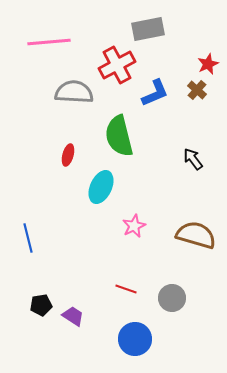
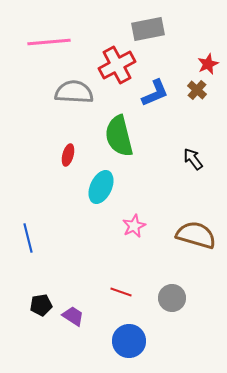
red line: moved 5 px left, 3 px down
blue circle: moved 6 px left, 2 px down
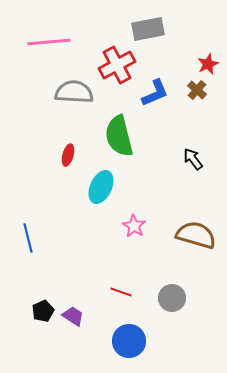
pink star: rotated 15 degrees counterclockwise
black pentagon: moved 2 px right, 6 px down; rotated 15 degrees counterclockwise
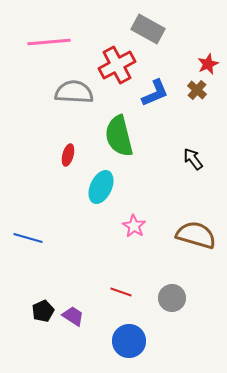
gray rectangle: rotated 40 degrees clockwise
blue line: rotated 60 degrees counterclockwise
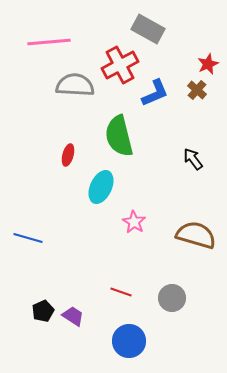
red cross: moved 3 px right
gray semicircle: moved 1 px right, 7 px up
pink star: moved 4 px up
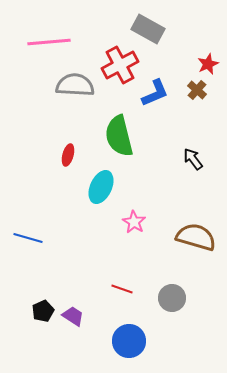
brown semicircle: moved 2 px down
red line: moved 1 px right, 3 px up
